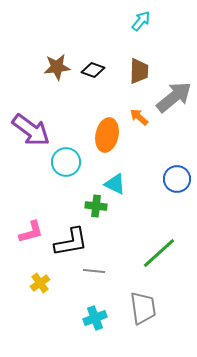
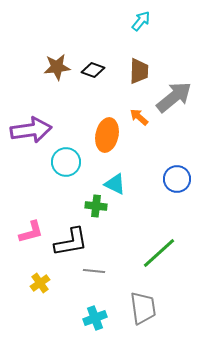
purple arrow: rotated 45 degrees counterclockwise
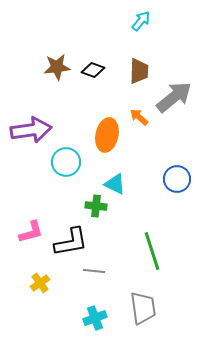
green line: moved 7 px left, 2 px up; rotated 66 degrees counterclockwise
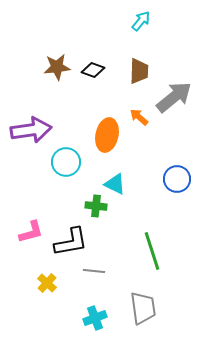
yellow cross: moved 7 px right; rotated 12 degrees counterclockwise
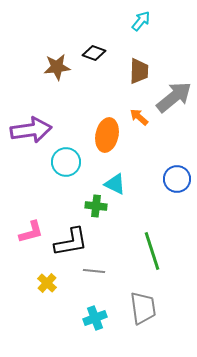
black diamond: moved 1 px right, 17 px up
